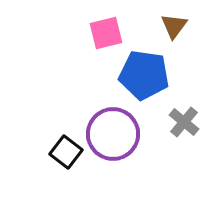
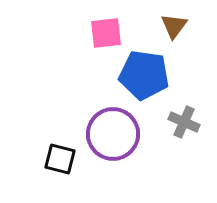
pink square: rotated 8 degrees clockwise
gray cross: rotated 16 degrees counterclockwise
black square: moved 6 px left, 7 px down; rotated 24 degrees counterclockwise
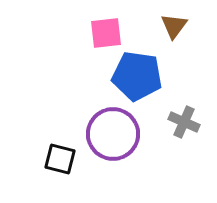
blue pentagon: moved 7 px left, 1 px down
